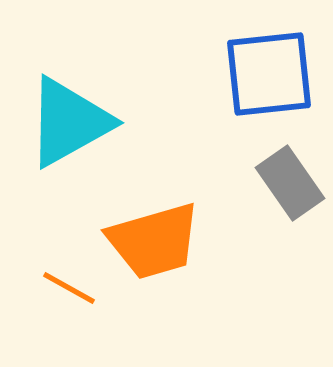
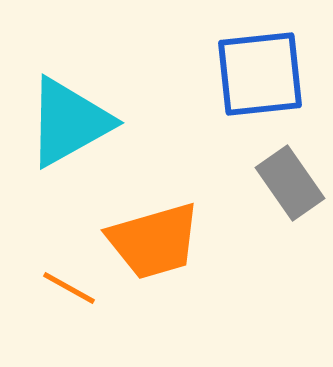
blue square: moved 9 px left
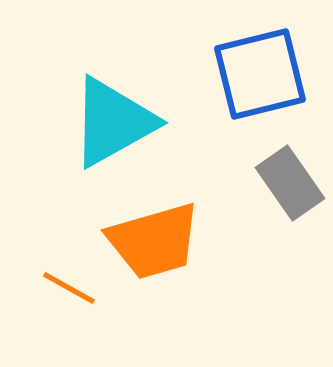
blue square: rotated 8 degrees counterclockwise
cyan triangle: moved 44 px right
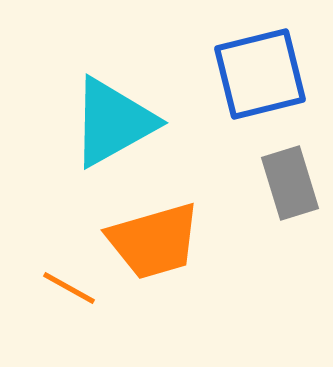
gray rectangle: rotated 18 degrees clockwise
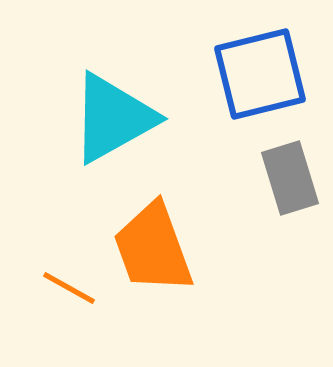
cyan triangle: moved 4 px up
gray rectangle: moved 5 px up
orange trapezoid: moved 1 px left, 7 px down; rotated 86 degrees clockwise
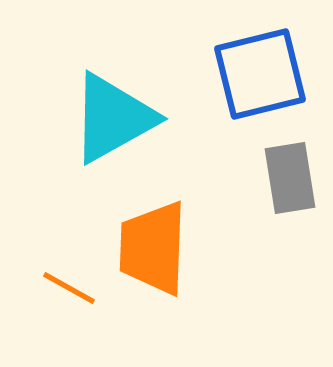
gray rectangle: rotated 8 degrees clockwise
orange trapezoid: rotated 22 degrees clockwise
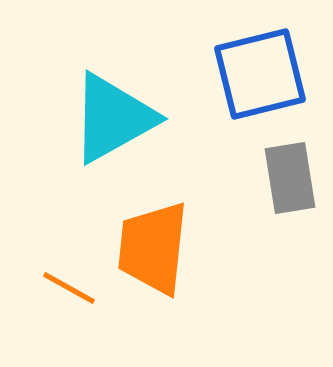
orange trapezoid: rotated 4 degrees clockwise
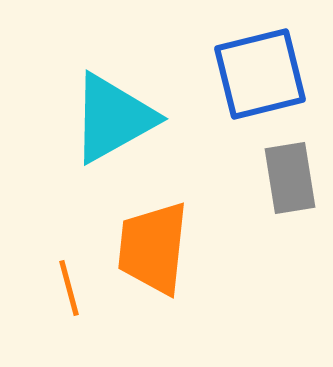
orange line: rotated 46 degrees clockwise
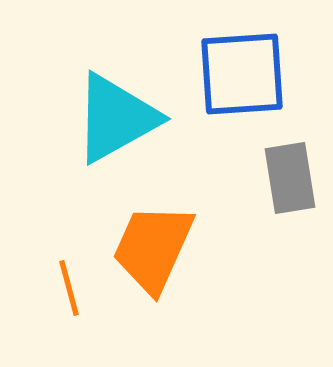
blue square: moved 18 px left; rotated 10 degrees clockwise
cyan triangle: moved 3 px right
orange trapezoid: rotated 18 degrees clockwise
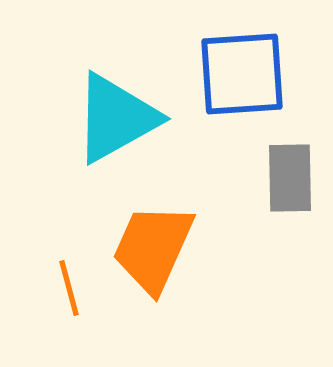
gray rectangle: rotated 8 degrees clockwise
